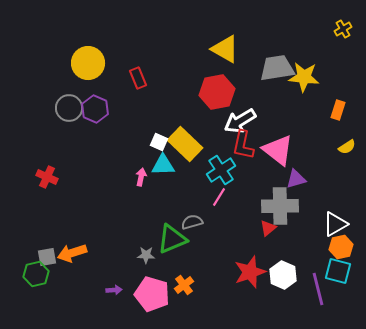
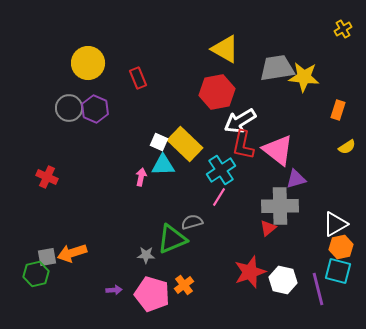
white hexagon: moved 5 px down; rotated 12 degrees counterclockwise
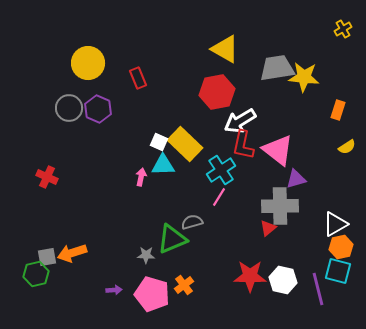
purple hexagon: moved 3 px right
red star: moved 4 px down; rotated 20 degrees clockwise
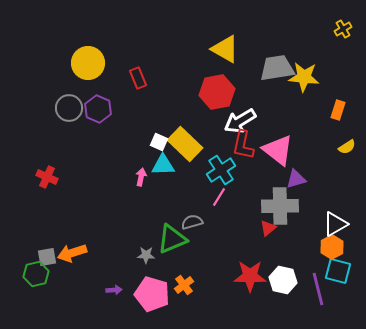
orange hexagon: moved 9 px left; rotated 15 degrees counterclockwise
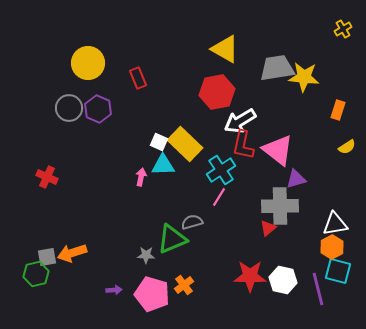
white triangle: rotated 20 degrees clockwise
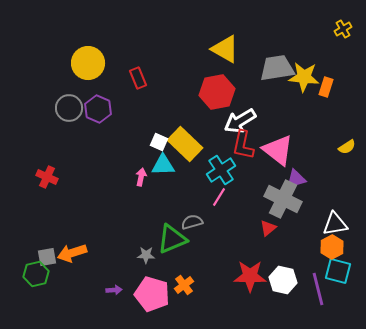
orange rectangle: moved 12 px left, 23 px up
gray cross: moved 3 px right, 7 px up; rotated 27 degrees clockwise
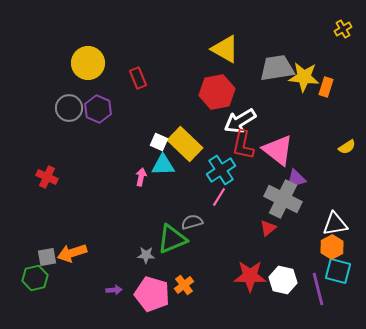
green hexagon: moved 1 px left, 4 px down
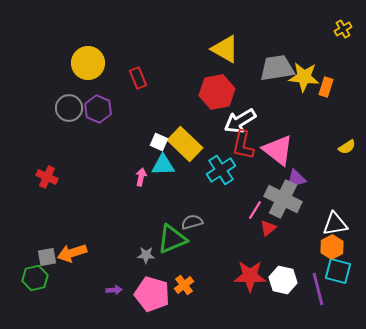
pink line: moved 36 px right, 13 px down
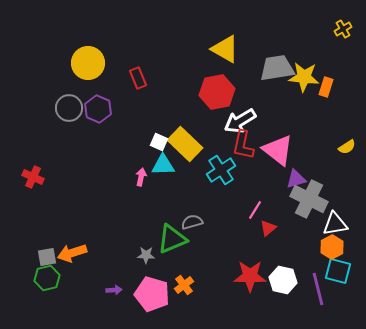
red cross: moved 14 px left
gray cross: moved 26 px right
green hexagon: moved 12 px right
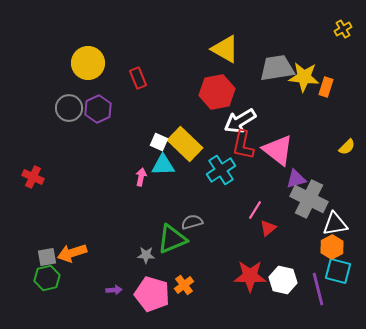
purple hexagon: rotated 12 degrees clockwise
yellow semicircle: rotated 12 degrees counterclockwise
